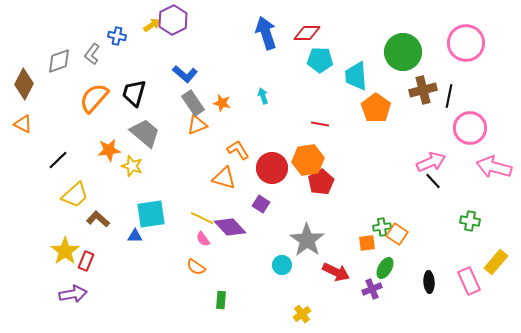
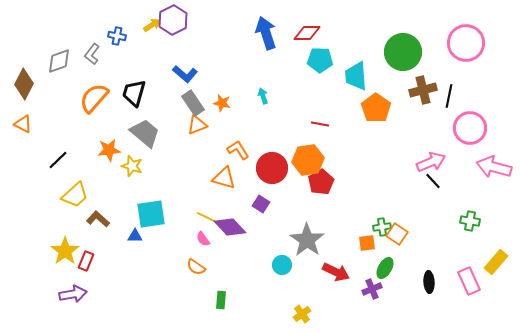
yellow line at (202, 218): moved 6 px right
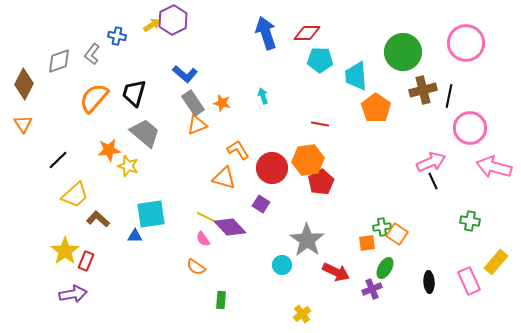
orange triangle at (23, 124): rotated 30 degrees clockwise
yellow star at (132, 166): moved 4 px left
black line at (433, 181): rotated 18 degrees clockwise
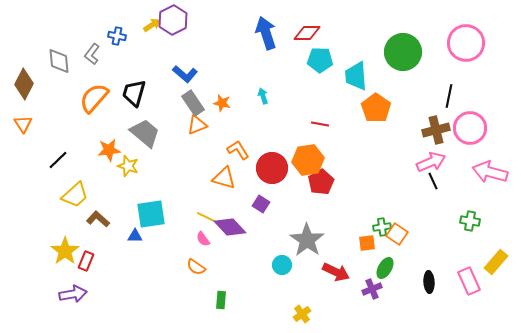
gray diamond at (59, 61): rotated 76 degrees counterclockwise
brown cross at (423, 90): moved 13 px right, 40 px down
pink arrow at (494, 167): moved 4 px left, 5 px down
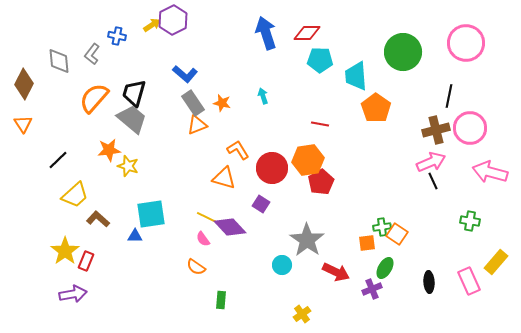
gray trapezoid at (145, 133): moved 13 px left, 14 px up
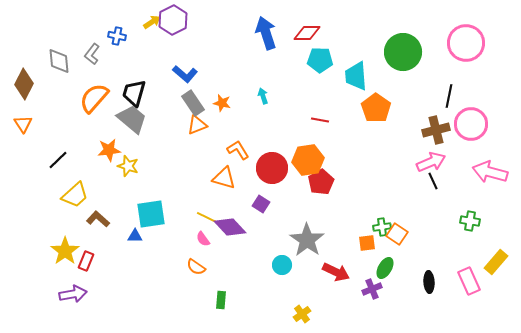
yellow arrow at (152, 25): moved 3 px up
red line at (320, 124): moved 4 px up
pink circle at (470, 128): moved 1 px right, 4 px up
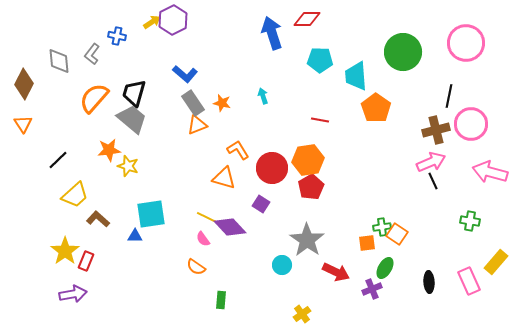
blue arrow at (266, 33): moved 6 px right
red diamond at (307, 33): moved 14 px up
red pentagon at (321, 182): moved 10 px left, 5 px down
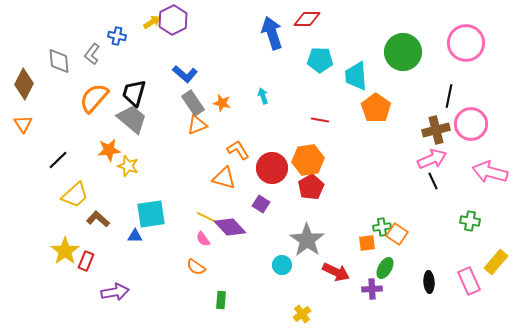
pink arrow at (431, 162): moved 1 px right, 3 px up
purple cross at (372, 289): rotated 18 degrees clockwise
purple arrow at (73, 294): moved 42 px right, 2 px up
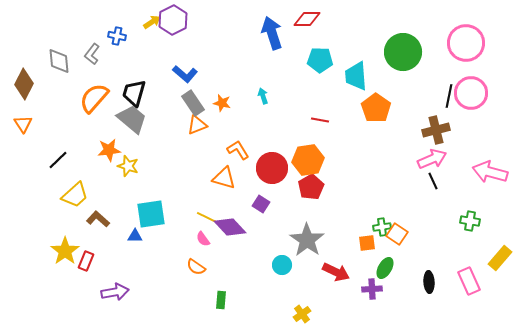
pink circle at (471, 124): moved 31 px up
yellow rectangle at (496, 262): moved 4 px right, 4 px up
